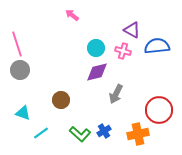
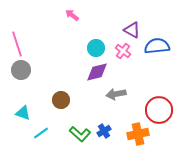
pink cross: rotated 21 degrees clockwise
gray circle: moved 1 px right
gray arrow: rotated 54 degrees clockwise
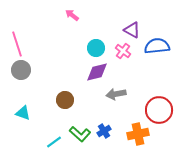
brown circle: moved 4 px right
cyan line: moved 13 px right, 9 px down
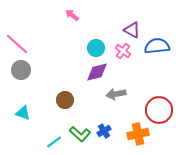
pink line: rotated 30 degrees counterclockwise
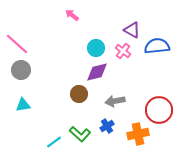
gray arrow: moved 1 px left, 7 px down
brown circle: moved 14 px right, 6 px up
cyan triangle: moved 8 px up; rotated 28 degrees counterclockwise
blue cross: moved 3 px right, 5 px up
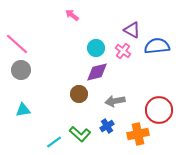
cyan triangle: moved 5 px down
